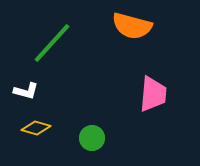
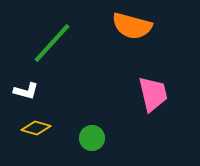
pink trapezoid: rotated 18 degrees counterclockwise
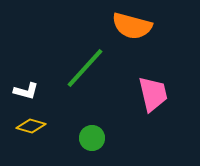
green line: moved 33 px right, 25 px down
yellow diamond: moved 5 px left, 2 px up
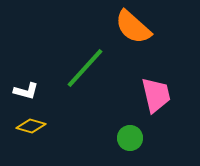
orange semicircle: moved 1 px right, 1 px down; rotated 27 degrees clockwise
pink trapezoid: moved 3 px right, 1 px down
green circle: moved 38 px right
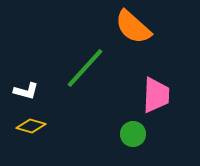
pink trapezoid: rotated 15 degrees clockwise
green circle: moved 3 px right, 4 px up
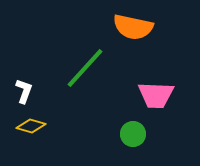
orange semicircle: rotated 30 degrees counterclockwise
white L-shape: moved 2 px left; rotated 85 degrees counterclockwise
pink trapezoid: rotated 90 degrees clockwise
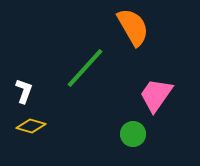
orange semicircle: rotated 132 degrees counterclockwise
pink trapezoid: rotated 123 degrees clockwise
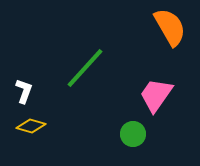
orange semicircle: moved 37 px right
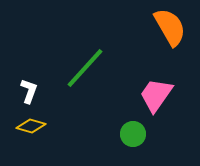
white L-shape: moved 5 px right
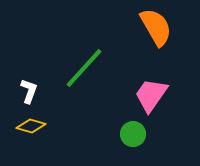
orange semicircle: moved 14 px left
green line: moved 1 px left
pink trapezoid: moved 5 px left
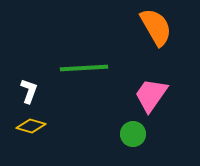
green line: rotated 45 degrees clockwise
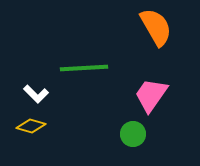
white L-shape: moved 7 px right, 3 px down; rotated 115 degrees clockwise
